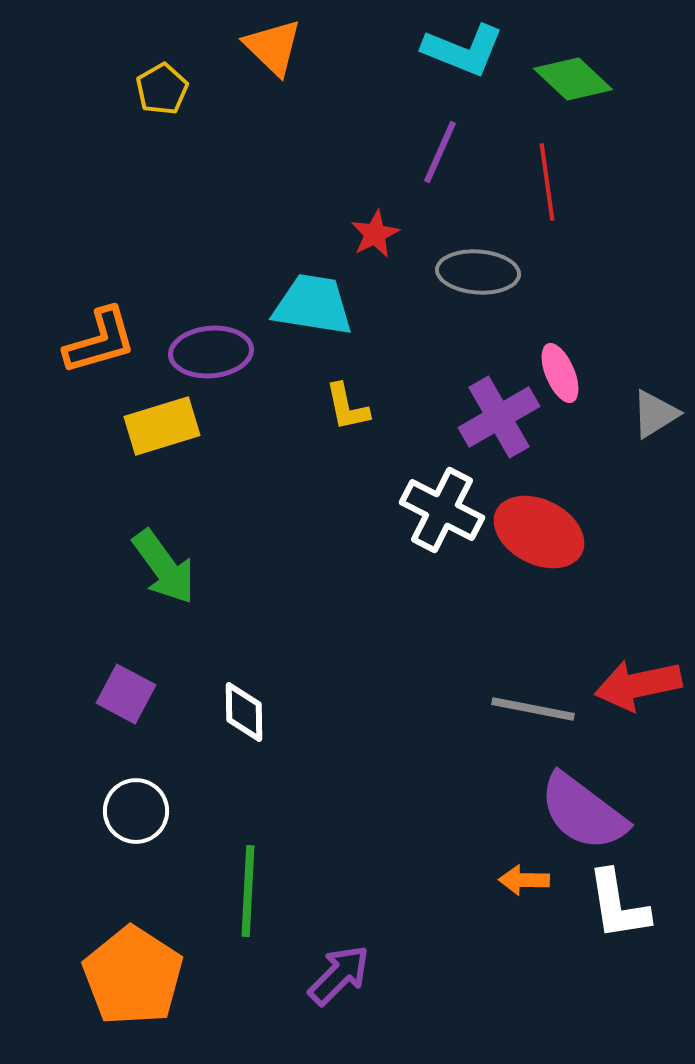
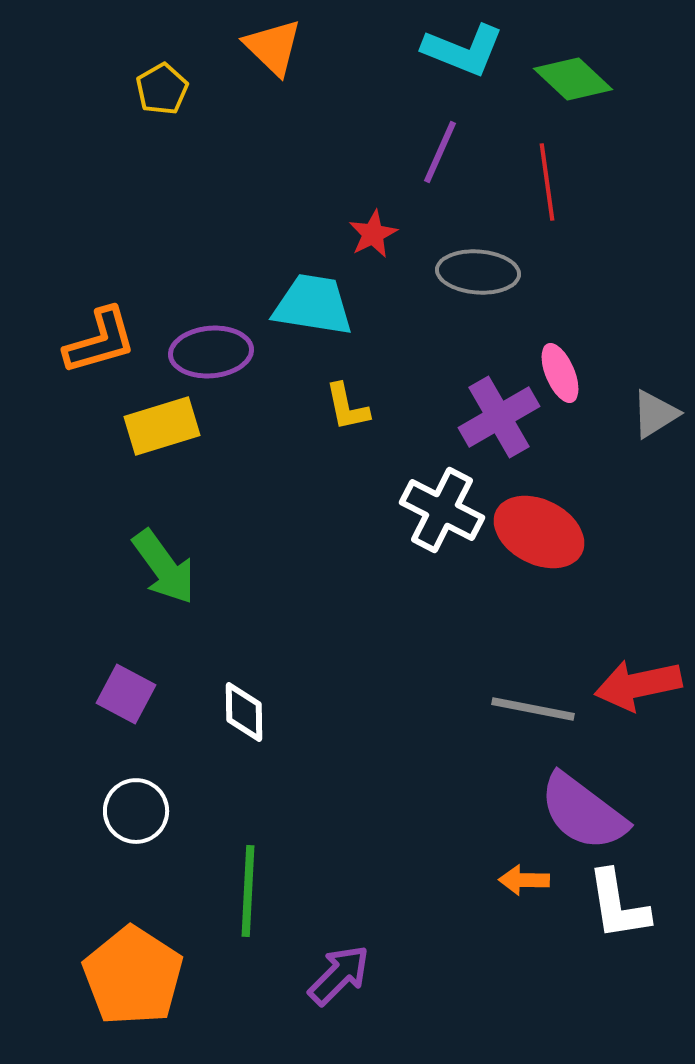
red star: moved 2 px left
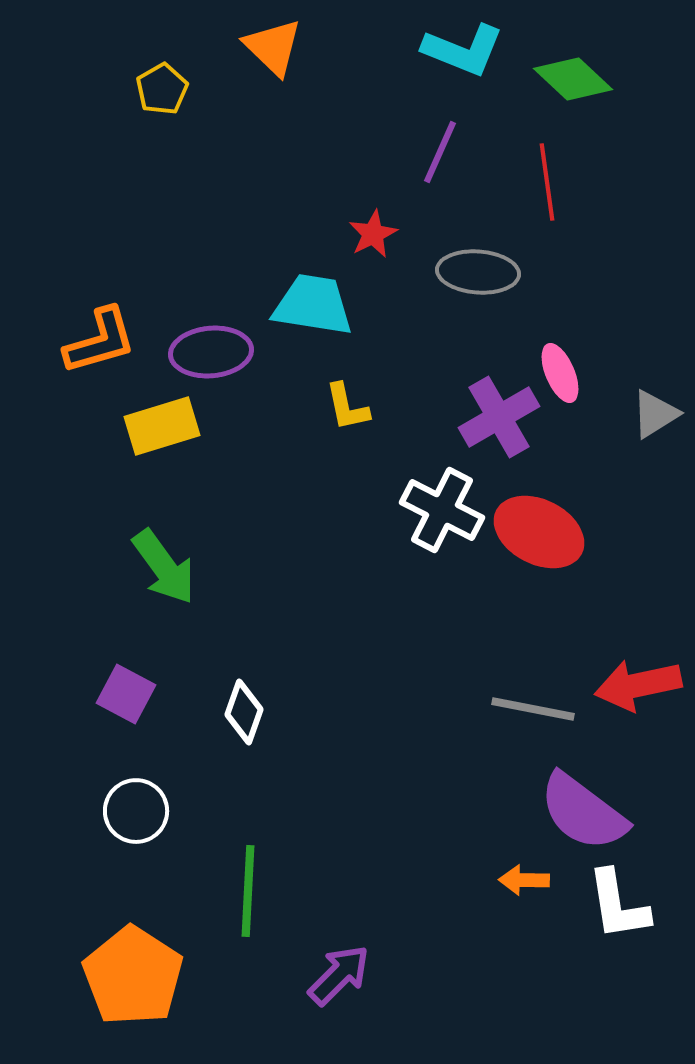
white diamond: rotated 20 degrees clockwise
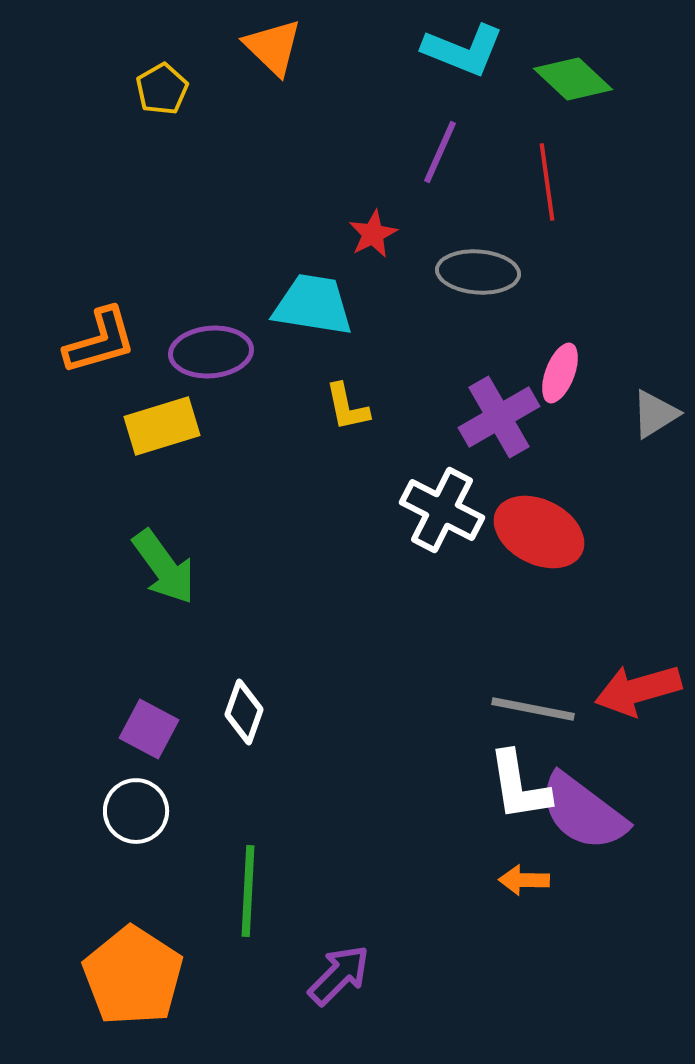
pink ellipse: rotated 44 degrees clockwise
red arrow: moved 5 px down; rotated 4 degrees counterclockwise
purple square: moved 23 px right, 35 px down
white L-shape: moved 99 px left, 119 px up
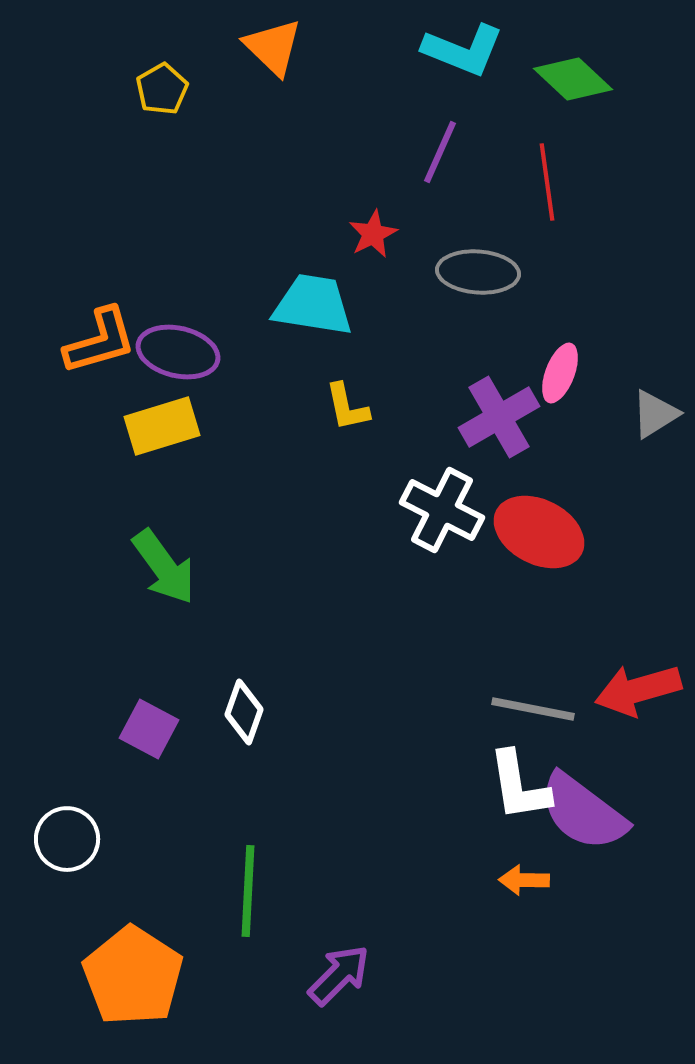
purple ellipse: moved 33 px left; rotated 18 degrees clockwise
white circle: moved 69 px left, 28 px down
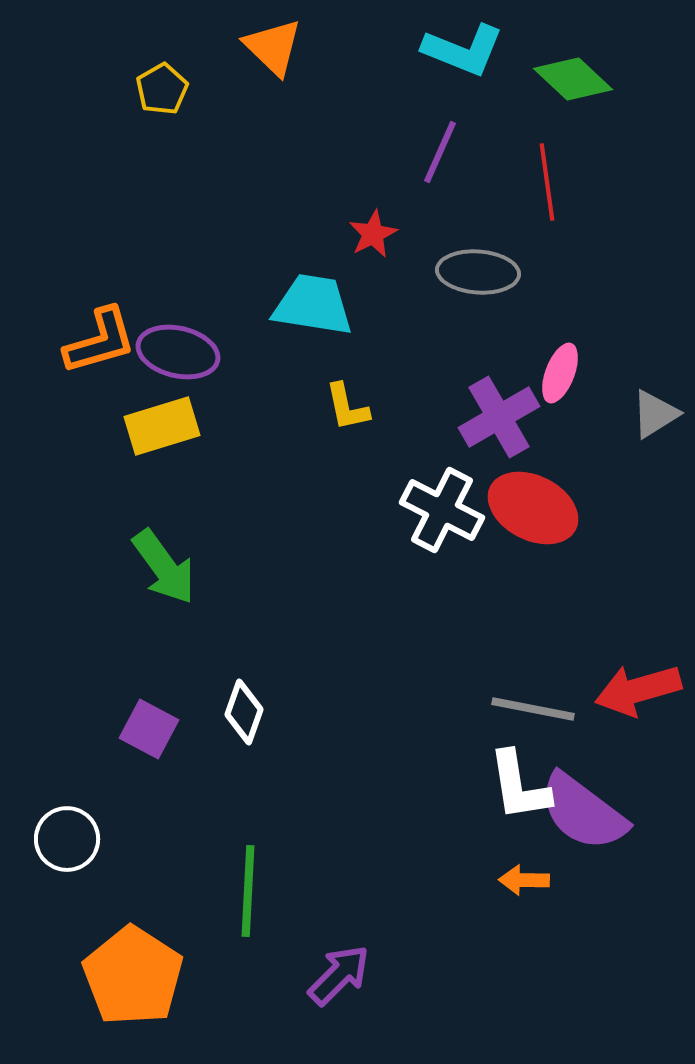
red ellipse: moved 6 px left, 24 px up
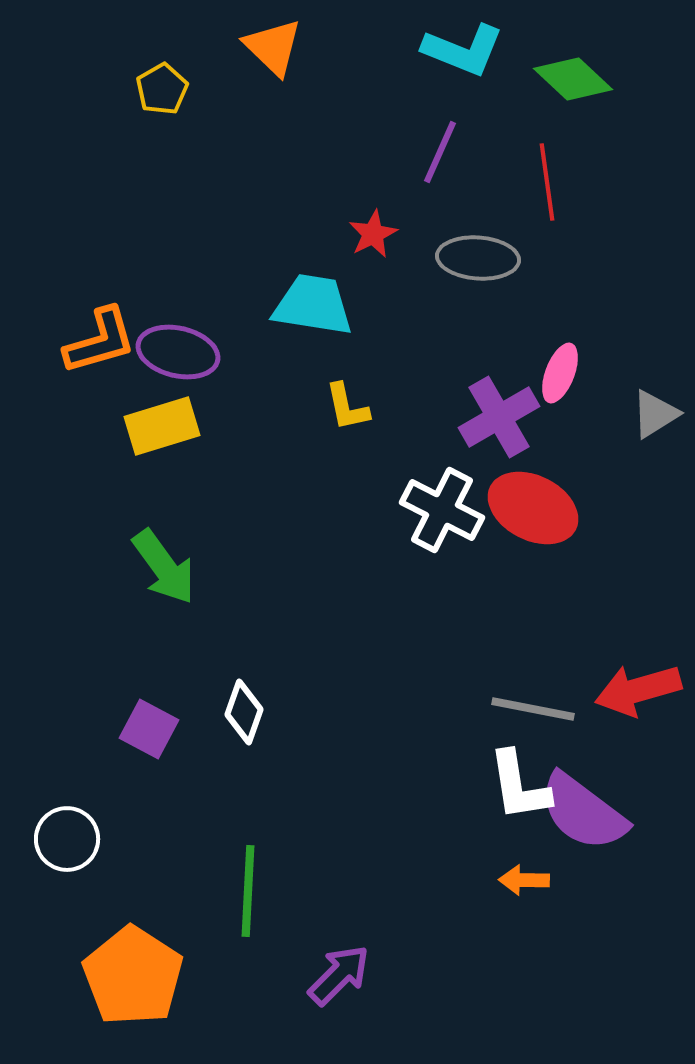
gray ellipse: moved 14 px up
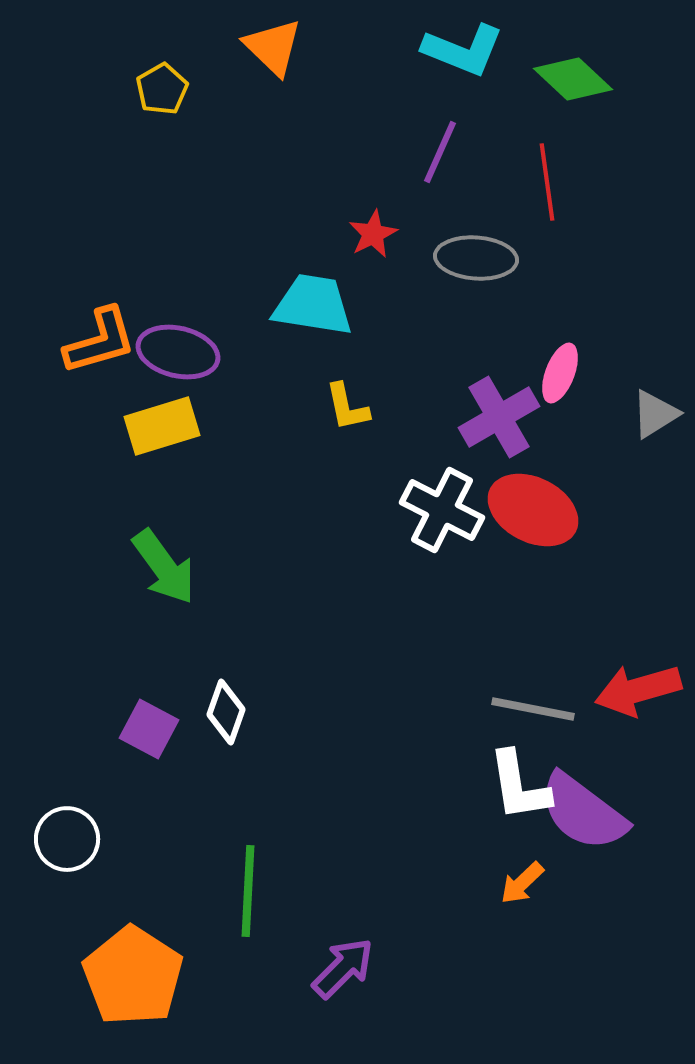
gray ellipse: moved 2 px left
red ellipse: moved 2 px down
white diamond: moved 18 px left
orange arrow: moved 2 px left, 3 px down; rotated 45 degrees counterclockwise
purple arrow: moved 4 px right, 7 px up
